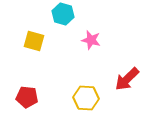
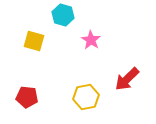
cyan hexagon: moved 1 px down
pink star: rotated 18 degrees clockwise
yellow hexagon: moved 1 px up; rotated 15 degrees counterclockwise
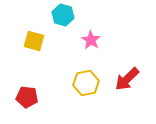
yellow hexagon: moved 14 px up
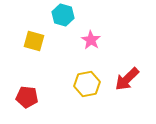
yellow hexagon: moved 1 px right, 1 px down
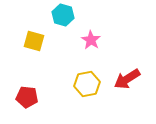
red arrow: rotated 12 degrees clockwise
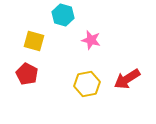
pink star: rotated 18 degrees counterclockwise
red pentagon: moved 23 px up; rotated 20 degrees clockwise
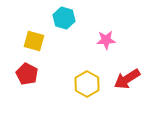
cyan hexagon: moved 1 px right, 3 px down
pink star: moved 15 px right; rotated 18 degrees counterclockwise
yellow hexagon: rotated 20 degrees counterclockwise
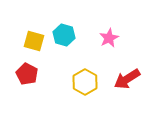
cyan hexagon: moved 17 px down
pink star: moved 3 px right, 2 px up; rotated 24 degrees counterclockwise
yellow hexagon: moved 2 px left, 2 px up
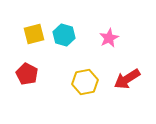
yellow square: moved 7 px up; rotated 30 degrees counterclockwise
yellow hexagon: rotated 20 degrees clockwise
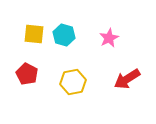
yellow square: rotated 20 degrees clockwise
yellow hexagon: moved 12 px left
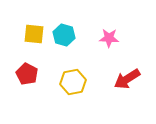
pink star: rotated 30 degrees clockwise
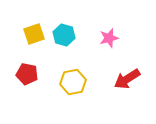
yellow square: rotated 25 degrees counterclockwise
pink star: rotated 18 degrees counterclockwise
red pentagon: rotated 15 degrees counterclockwise
